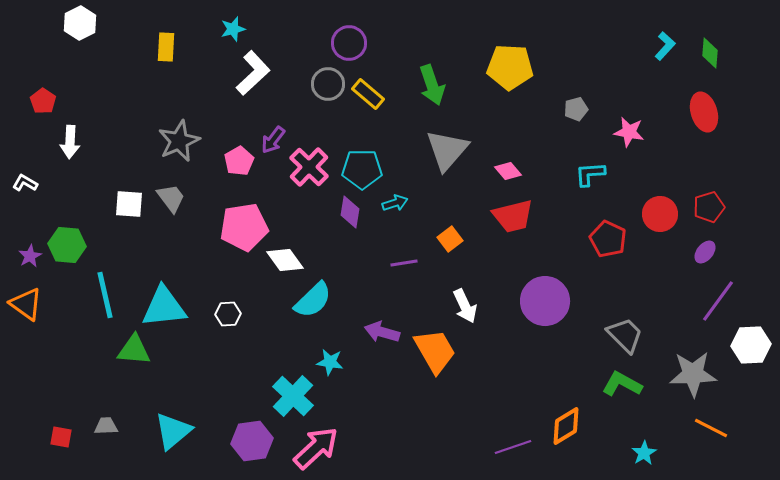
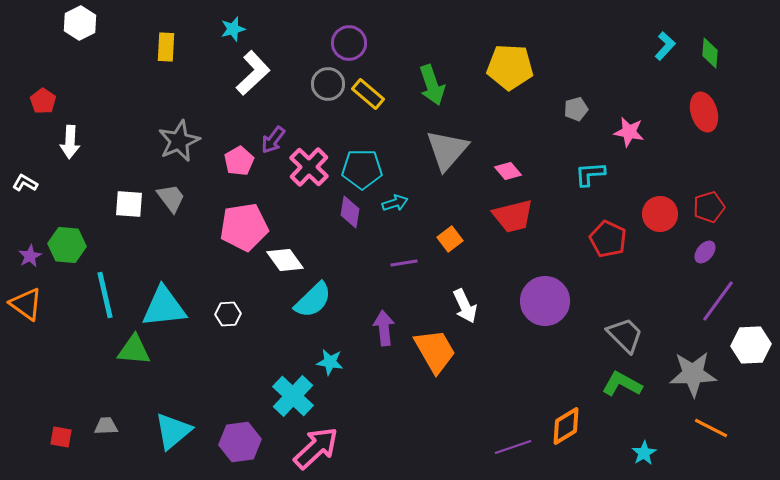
purple arrow at (382, 332): moved 2 px right, 4 px up; rotated 68 degrees clockwise
purple hexagon at (252, 441): moved 12 px left, 1 px down
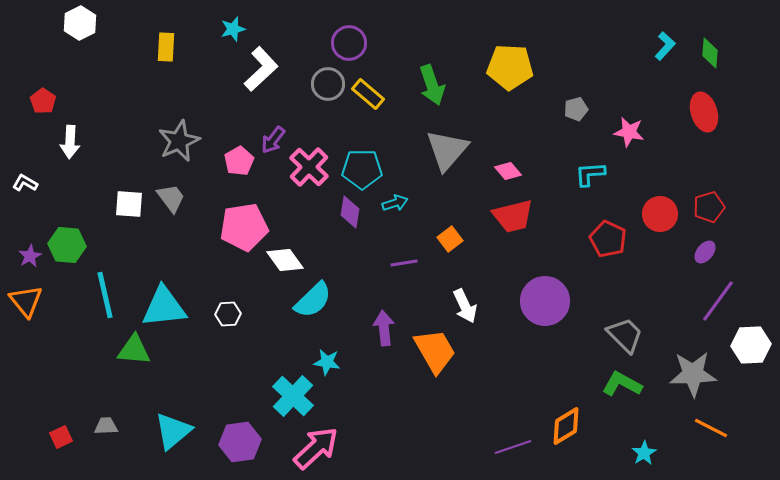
white L-shape at (253, 73): moved 8 px right, 4 px up
orange triangle at (26, 304): moved 3 px up; rotated 15 degrees clockwise
cyan star at (330, 362): moved 3 px left
red square at (61, 437): rotated 35 degrees counterclockwise
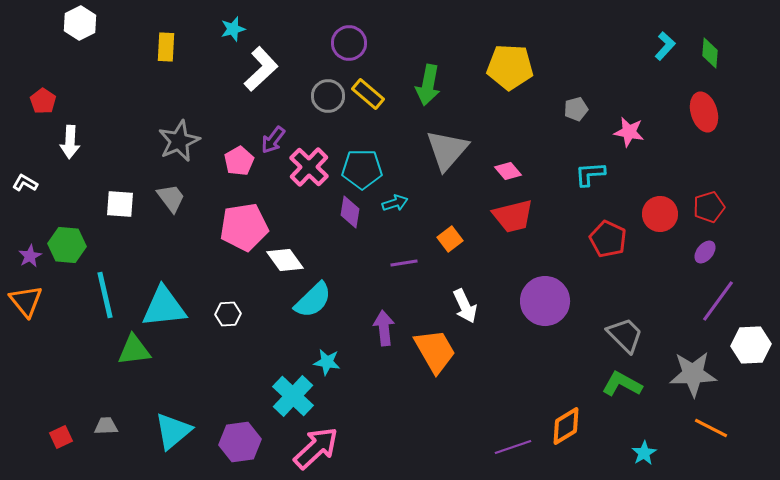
gray circle at (328, 84): moved 12 px down
green arrow at (432, 85): moved 4 px left; rotated 30 degrees clockwise
white square at (129, 204): moved 9 px left
green triangle at (134, 350): rotated 12 degrees counterclockwise
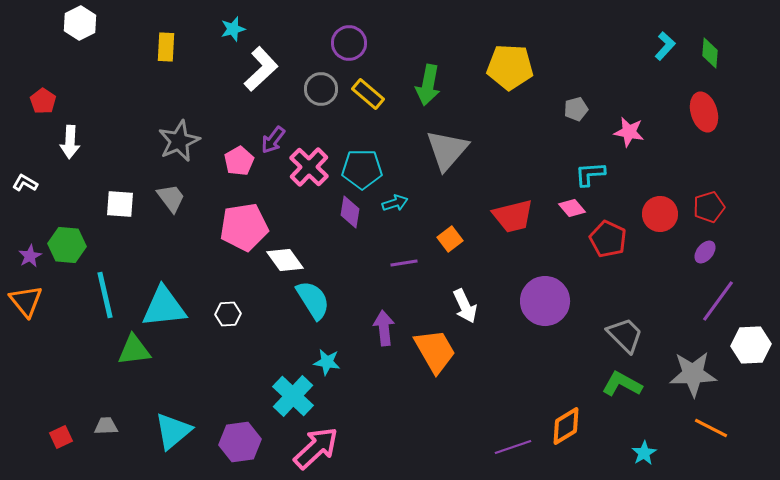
gray circle at (328, 96): moved 7 px left, 7 px up
pink diamond at (508, 171): moved 64 px right, 37 px down
cyan semicircle at (313, 300): rotated 78 degrees counterclockwise
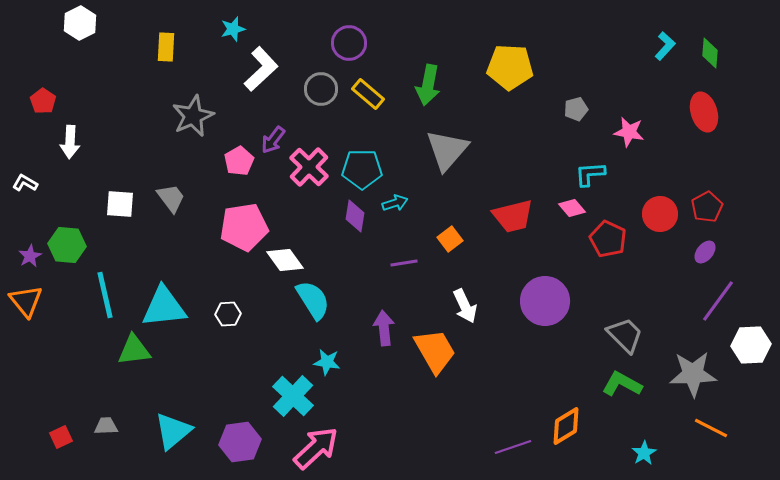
gray star at (179, 141): moved 14 px right, 25 px up
red pentagon at (709, 207): moved 2 px left; rotated 12 degrees counterclockwise
purple diamond at (350, 212): moved 5 px right, 4 px down
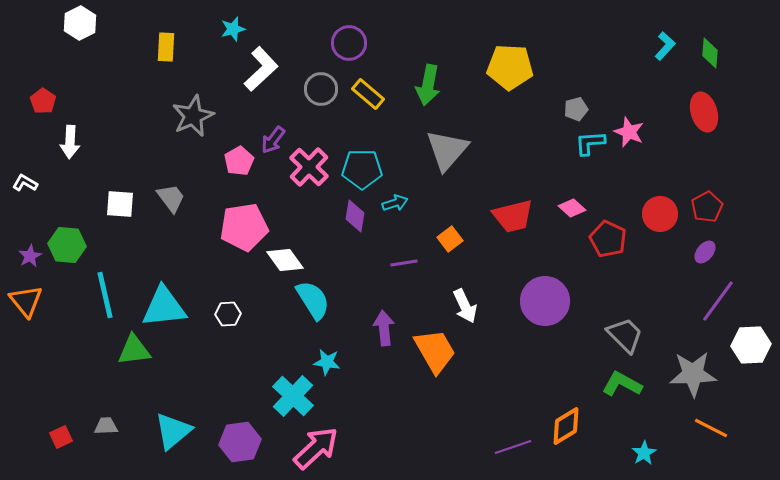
pink star at (629, 132): rotated 12 degrees clockwise
cyan L-shape at (590, 174): moved 31 px up
pink diamond at (572, 208): rotated 8 degrees counterclockwise
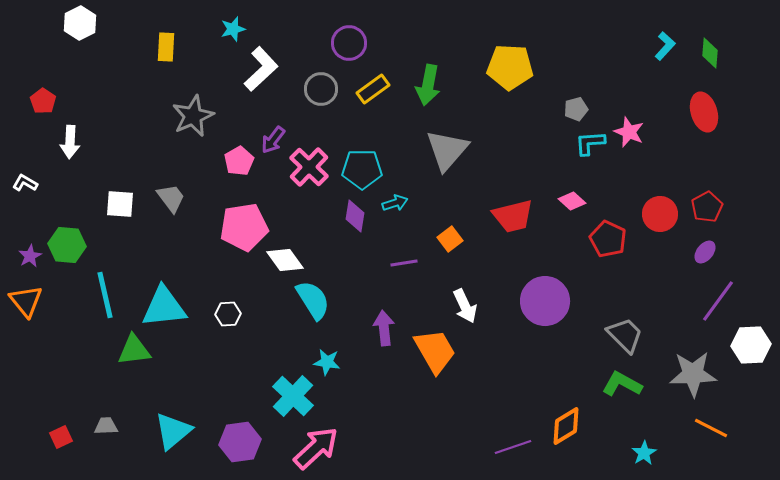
yellow rectangle at (368, 94): moved 5 px right, 5 px up; rotated 76 degrees counterclockwise
pink diamond at (572, 208): moved 7 px up
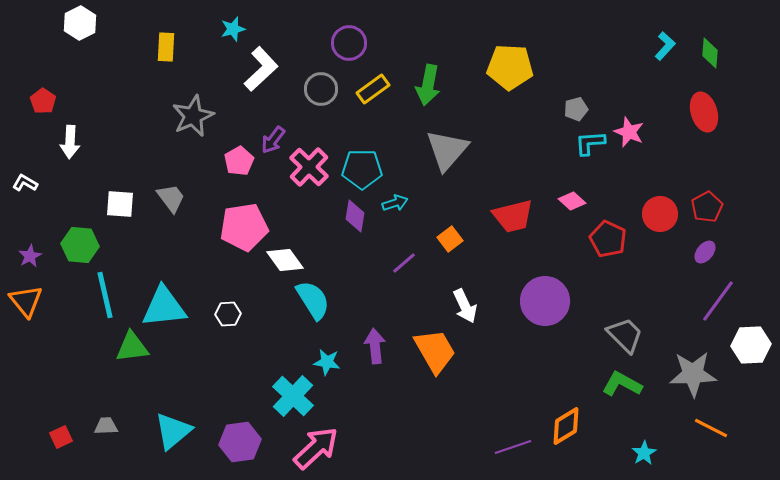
green hexagon at (67, 245): moved 13 px right
purple line at (404, 263): rotated 32 degrees counterclockwise
purple arrow at (384, 328): moved 9 px left, 18 px down
green triangle at (134, 350): moved 2 px left, 3 px up
